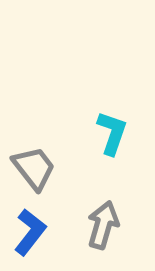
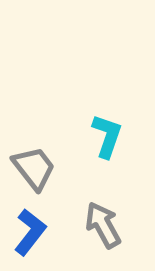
cyan L-shape: moved 5 px left, 3 px down
gray arrow: rotated 45 degrees counterclockwise
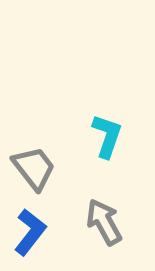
gray arrow: moved 1 px right, 3 px up
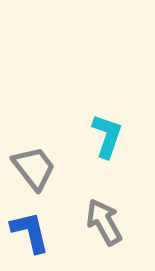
blue L-shape: rotated 51 degrees counterclockwise
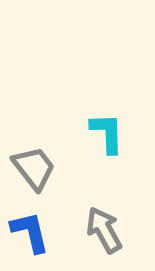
cyan L-shape: moved 3 px up; rotated 21 degrees counterclockwise
gray arrow: moved 8 px down
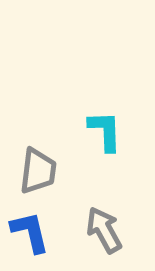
cyan L-shape: moved 2 px left, 2 px up
gray trapezoid: moved 4 px right, 3 px down; rotated 45 degrees clockwise
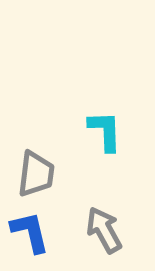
gray trapezoid: moved 2 px left, 3 px down
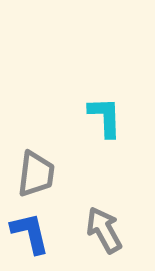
cyan L-shape: moved 14 px up
blue L-shape: moved 1 px down
